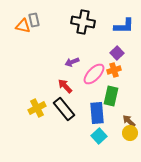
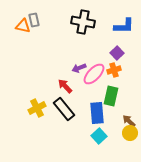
purple arrow: moved 7 px right, 6 px down
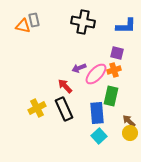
blue L-shape: moved 2 px right
purple square: rotated 32 degrees counterclockwise
pink ellipse: moved 2 px right
black rectangle: rotated 15 degrees clockwise
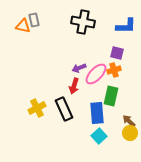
red arrow: moved 9 px right; rotated 119 degrees counterclockwise
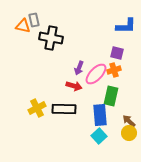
black cross: moved 32 px left, 16 px down
purple arrow: rotated 48 degrees counterclockwise
red arrow: rotated 91 degrees counterclockwise
black rectangle: rotated 65 degrees counterclockwise
blue rectangle: moved 3 px right, 2 px down
yellow circle: moved 1 px left
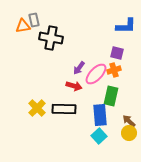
orange triangle: rotated 21 degrees counterclockwise
purple arrow: rotated 16 degrees clockwise
yellow cross: rotated 18 degrees counterclockwise
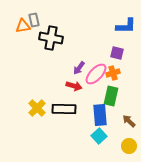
orange cross: moved 1 px left, 3 px down
yellow circle: moved 13 px down
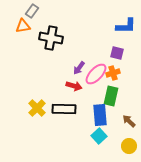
gray rectangle: moved 2 px left, 9 px up; rotated 48 degrees clockwise
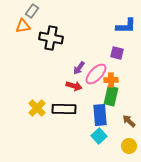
orange cross: moved 2 px left, 7 px down; rotated 16 degrees clockwise
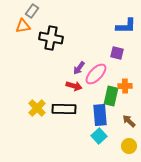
orange cross: moved 14 px right, 6 px down
